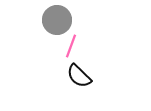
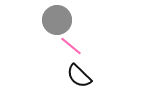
pink line: rotated 70 degrees counterclockwise
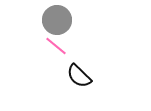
pink line: moved 15 px left
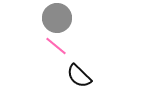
gray circle: moved 2 px up
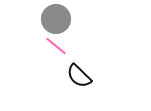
gray circle: moved 1 px left, 1 px down
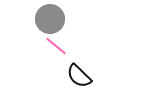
gray circle: moved 6 px left
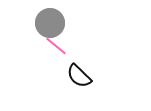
gray circle: moved 4 px down
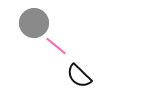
gray circle: moved 16 px left
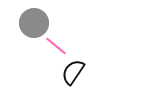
black semicircle: moved 6 px left, 4 px up; rotated 80 degrees clockwise
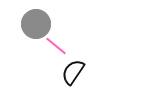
gray circle: moved 2 px right, 1 px down
